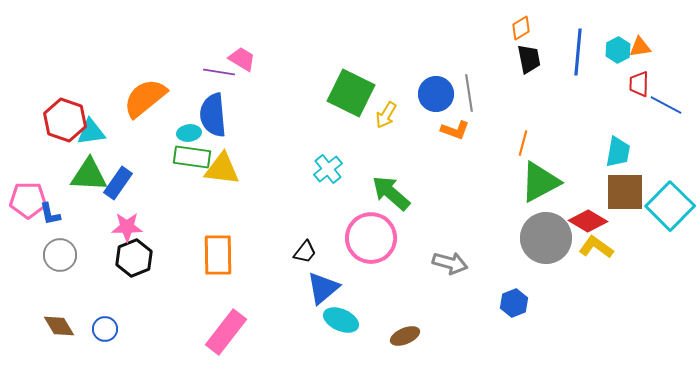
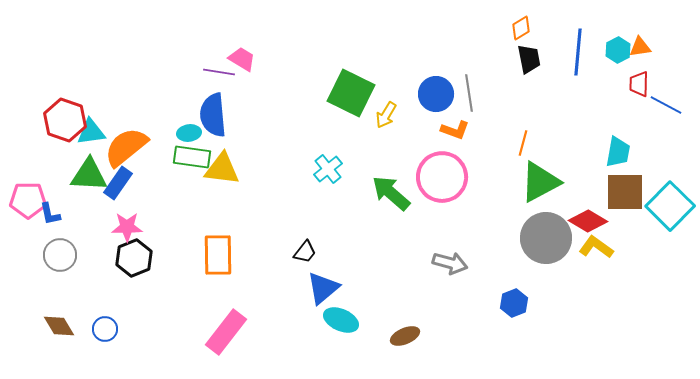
orange semicircle at (145, 98): moved 19 px left, 49 px down
pink circle at (371, 238): moved 71 px right, 61 px up
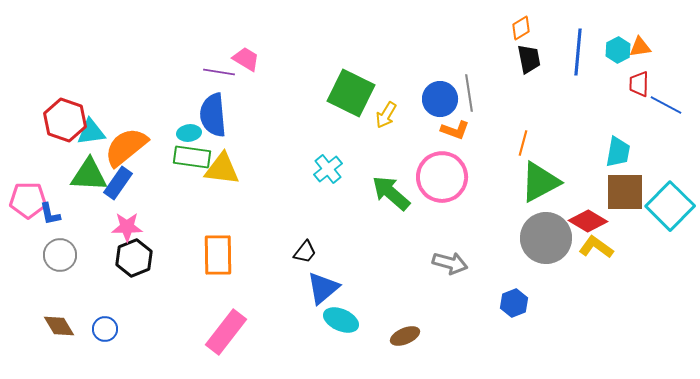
pink trapezoid at (242, 59): moved 4 px right
blue circle at (436, 94): moved 4 px right, 5 px down
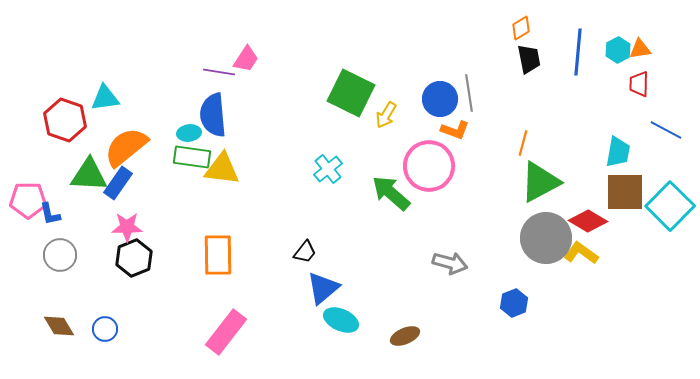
orange triangle at (640, 47): moved 2 px down
pink trapezoid at (246, 59): rotated 92 degrees clockwise
blue line at (666, 105): moved 25 px down
cyan triangle at (91, 132): moved 14 px right, 34 px up
pink circle at (442, 177): moved 13 px left, 11 px up
yellow L-shape at (596, 247): moved 15 px left, 6 px down
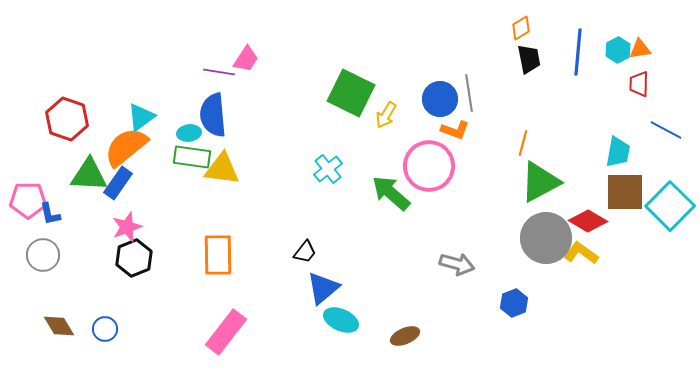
cyan triangle at (105, 98): moved 36 px right, 19 px down; rotated 28 degrees counterclockwise
red hexagon at (65, 120): moved 2 px right, 1 px up
pink star at (127, 227): rotated 20 degrees counterclockwise
gray circle at (60, 255): moved 17 px left
gray arrow at (450, 263): moved 7 px right, 1 px down
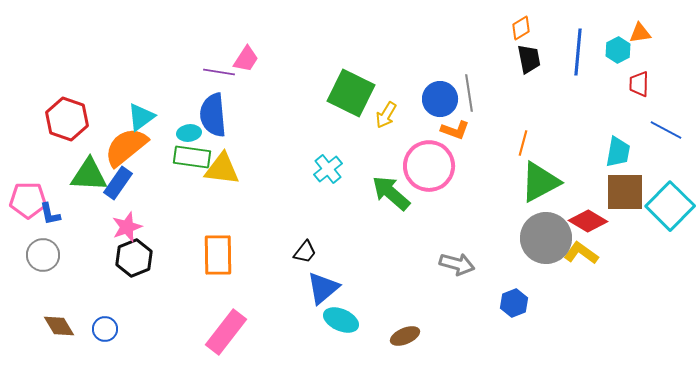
orange triangle at (640, 49): moved 16 px up
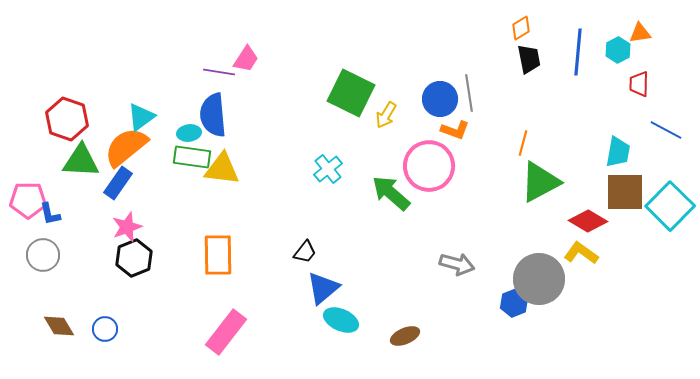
green triangle at (89, 175): moved 8 px left, 14 px up
gray circle at (546, 238): moved 7 px left, 41 px down
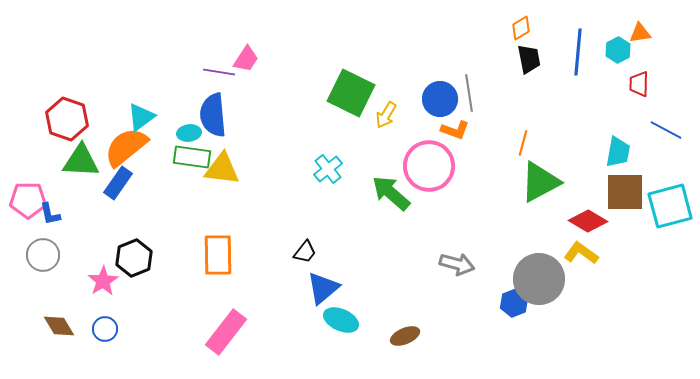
cyan square at (670, 206): rotated 30 degrees clockwise
pink star at (127, 227): moved 24 px left, 54 px down; rotated 12 degrees counterclockwise
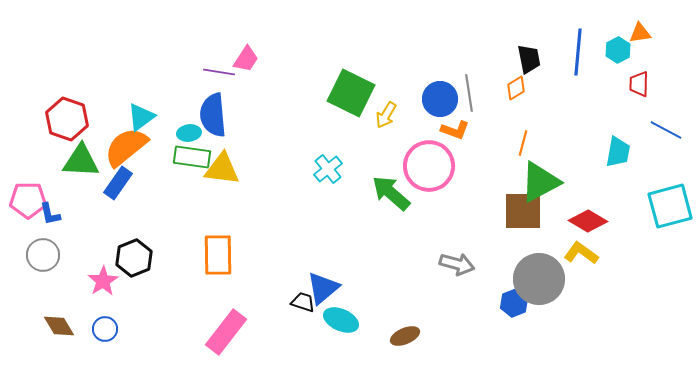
orange diamond at (521, 28): moved 5 px left, 60 px down
brown square at (625, 192): moved 102 px left, 19 px down
black trapezoid at (305, 252): moved 2 px left, 50 px down; rotated 110 degrees counterclockwise
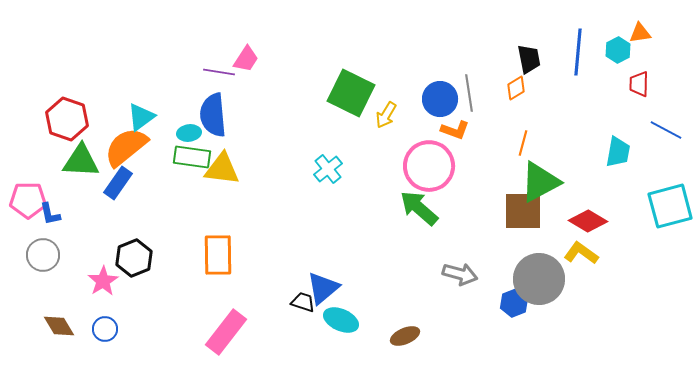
green arrow at (391, 193): moved 28 px right, 15 px down
gray arrow at (457, 264): moved 3 px right, 10 px down
